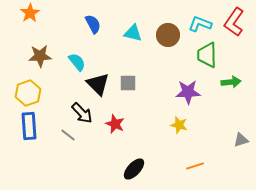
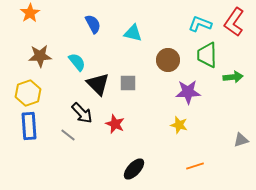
brown circle: moved 25 px down
green arrow: moved 2 px right, 5 px up
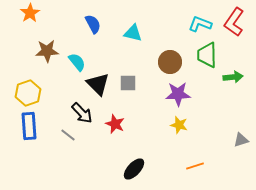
brown star: moved 7 px right, 5 px up
brown circle: moved 2 px right, 2 px down
purple star: moved 10 px left, 2 px down
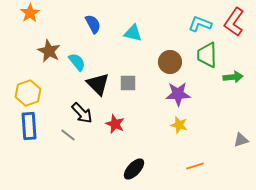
brown star: moved 2 px right; rotated 30 degrees clockwise
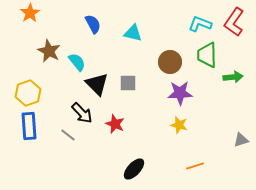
black triangle: moved 1 px left
purple star: moved 2 px right, 1 px up
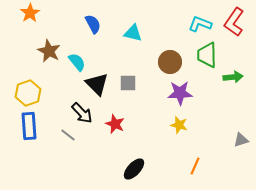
orange line: rotated 48 degrees counterclockwise
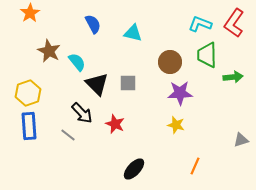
red L-shape: moved 1 px down
yellow star: moved 3 px left
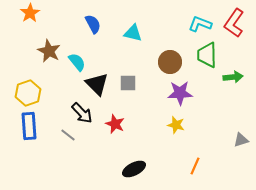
black ellipse: rotated 20 degrees clockwise
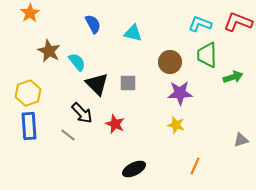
red L-shape: moved 4 px right, 1 px up; rotated 76 degrees clockwise
green arrow: rotated 12 degrees counterclockwise
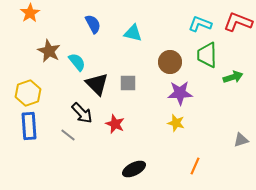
yellow star: moved 2 px up
